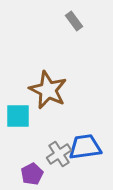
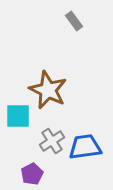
gray cross: moved 7 px left, 13 px up
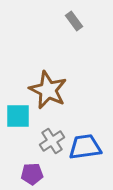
purple pentagon: rotated 25 degrees clockwise
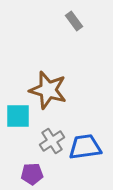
brown star: rotated 9 degrees counterclockwise
